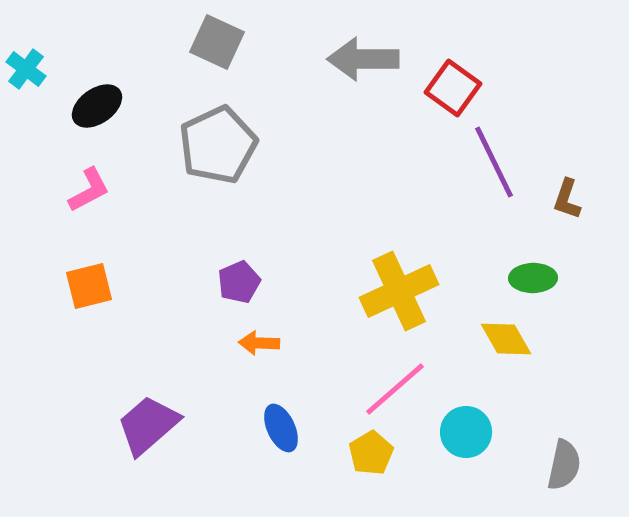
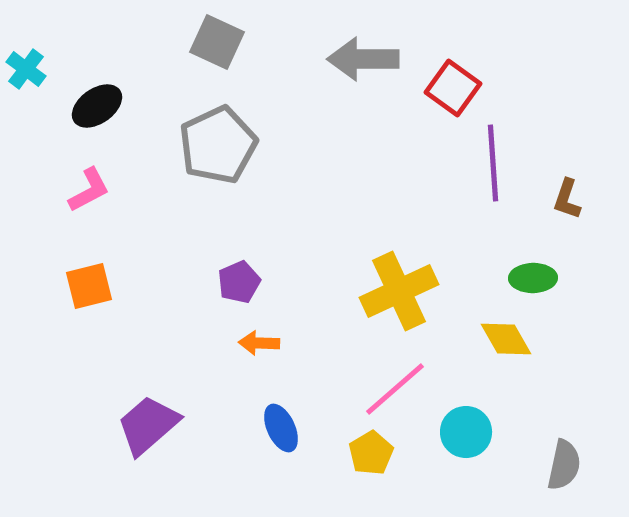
purple line: moved 1 px left, 1 px down; rotated 22 degrees clockwise
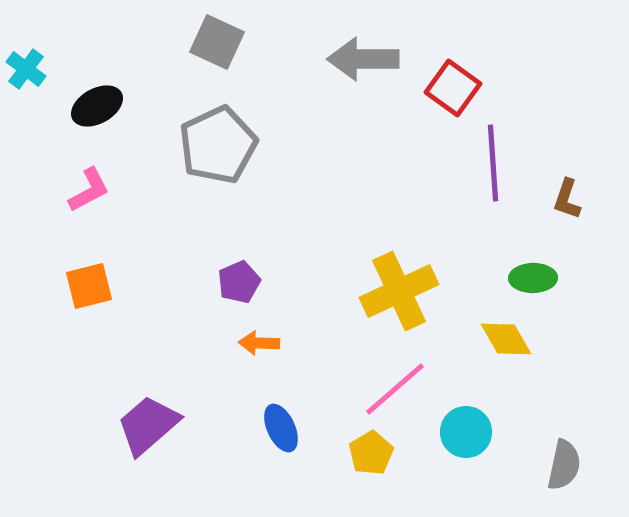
black ellipse: rotated 6 degrees clockwise
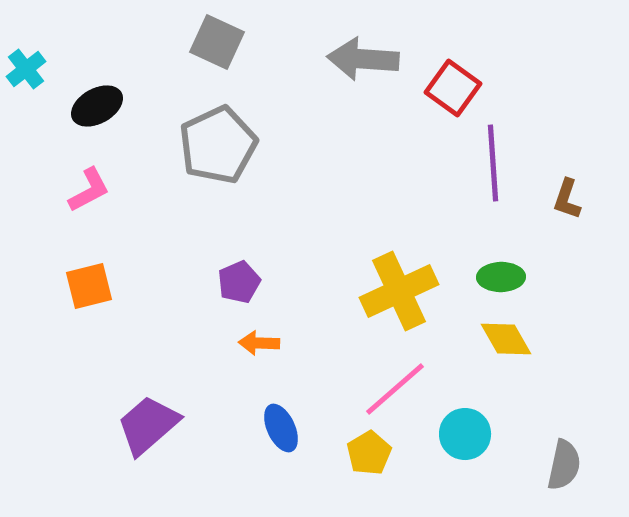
gray arrow: rotated 4 degrees clockwise
cyan cross: rotated 15 degrees clockwise
green ellipse: moved 32 px left, 1 px up
cyan circle: moved 1 px left, 2 px down
yellow pentagon: moved 2 px left
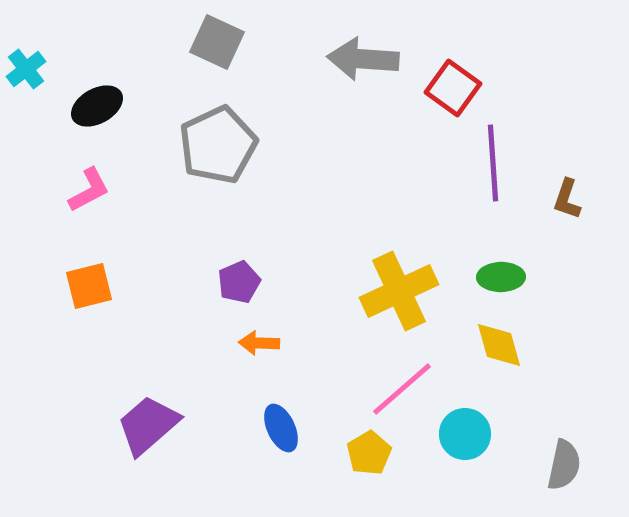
yellow diamond: moved 7 px left, 6 px down; rotated 14 degrees clockwise
pink line: moved 7 px right
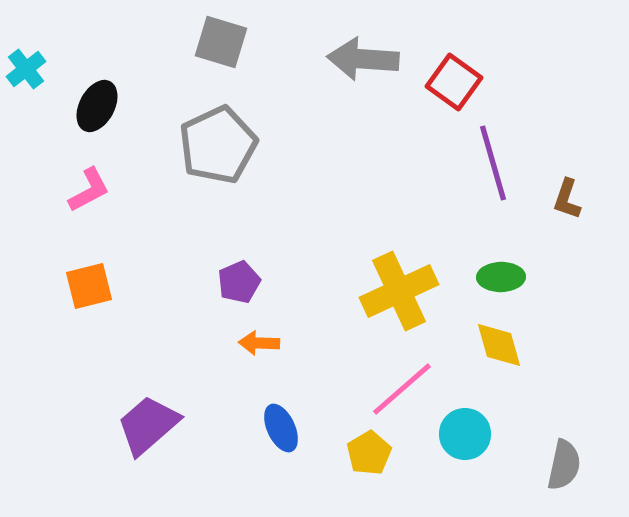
gray square: moved 4 px right; rotated 8 degrees counterclockwise
red square: moved 1 px right, 6 px up
black ellipse: rotated 33 degrees counterclockwise
purple line: rotated 12 degrees counterclockwise
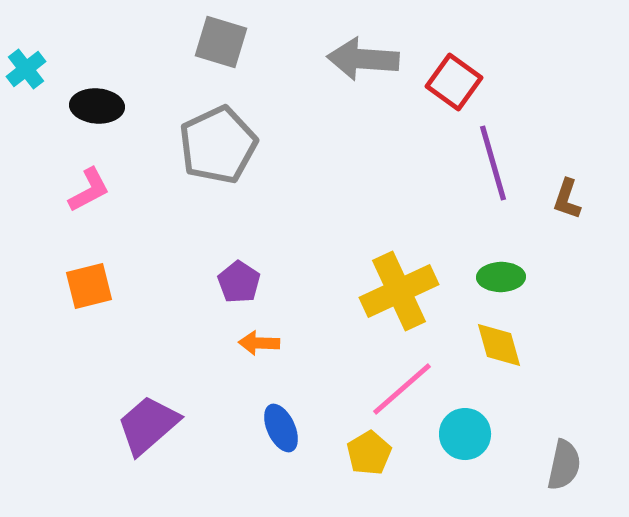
black ellipse: rotated 66 degrees clockwise
purple pentagon: rotated 15 degrees counterclockwise
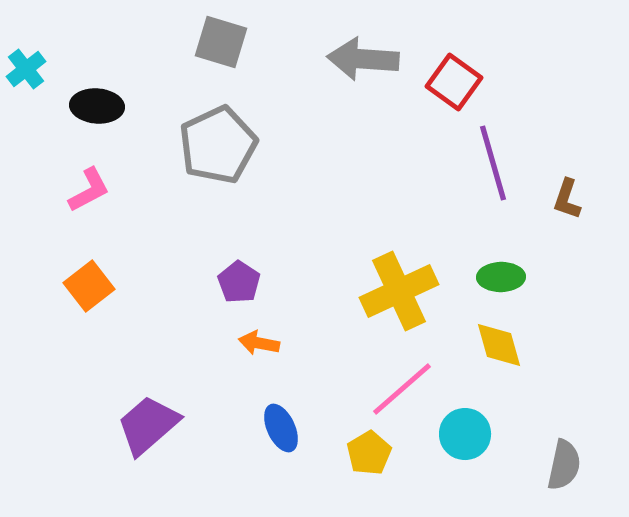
orange square: rotated 24 degrees counterclockwise
orange arrow: rotated 9 degrees clockwise
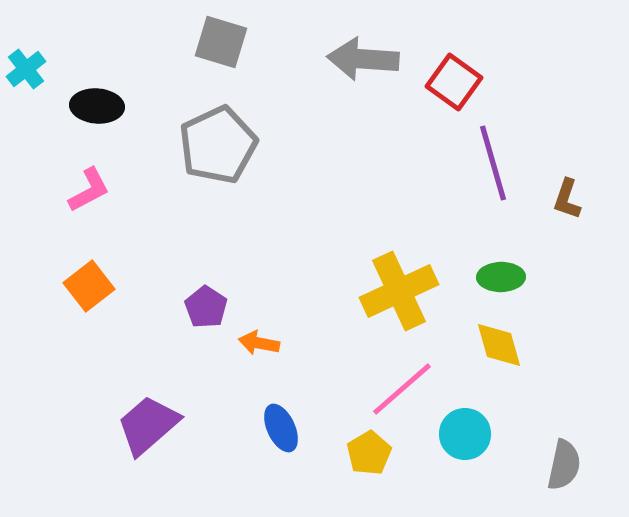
purple pentagon: moved 33 px left, 25 px down
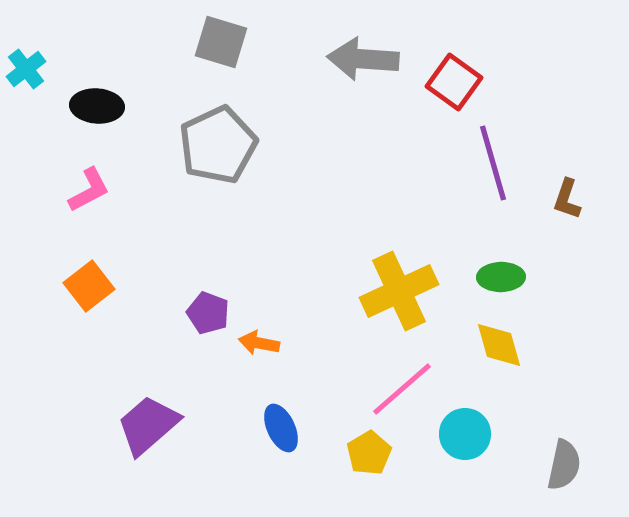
purple pentagon: moved 2 px right, 6 px down; rotated 12 degrees counterclockwise
